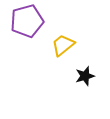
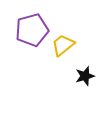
purple pentagon: moved 5 px right, 9 px down
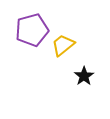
black star: moved 1 px left; rotated 18 degrees counterclockwise
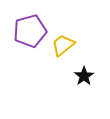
purple pentagon: moved 2 px left, 1 px down
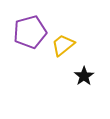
purple pentagon: moved 1 px down
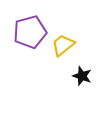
black star: moved 2 px left; rotated 18 degrees counterclockwise
